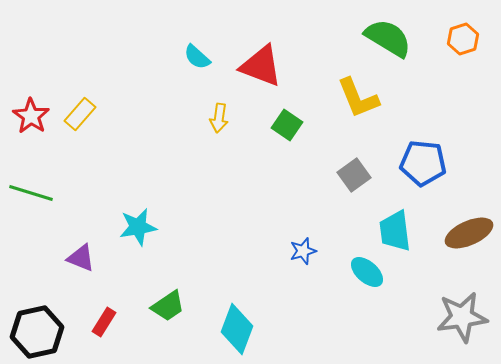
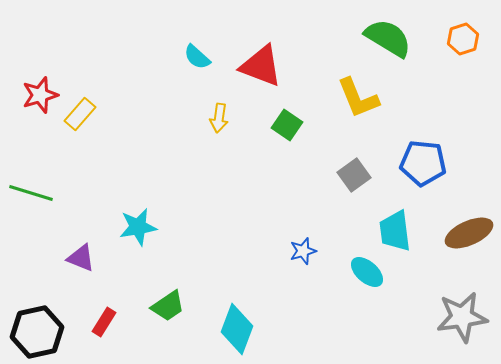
red star: moved 9 px right, 21 px up; rotated 21 degrees clockwise
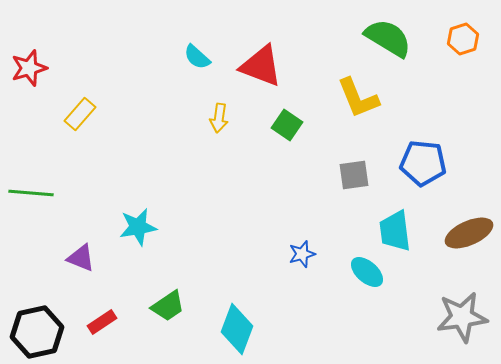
red star: moved 11 px left, 27 px up
gray square: rotated 28 degrees clockwise
green line: rotated 12 degrees counterclockwise
blue star: moved 1 px left, 3 px down
red rectangle: moved 2 px left; rotated 24 degrees clockwise
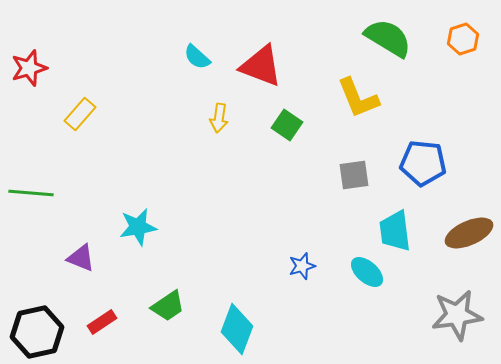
blue star: moved 12 px down
gray star: moved 5 px left, 2 px up
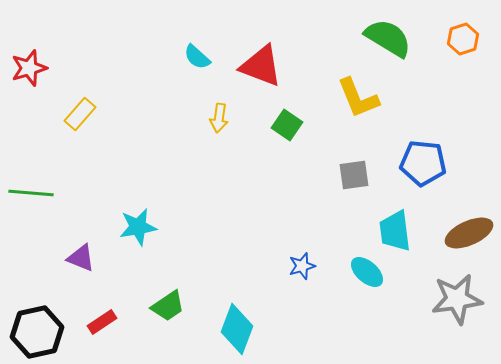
gray star: moved 16 px up
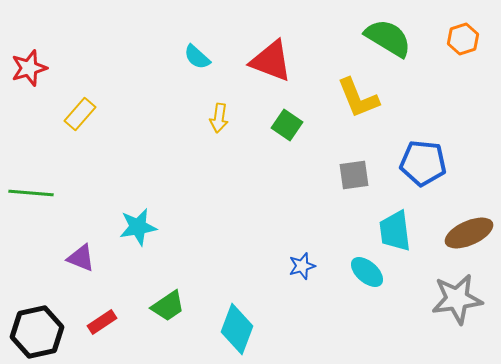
red triangle: moved 10 px right, 5 px up
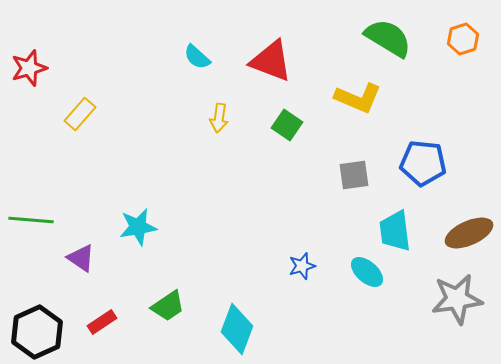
yellow L-shape: rotated 45 degrees counterclockwise
green line: moved 27 px down
purple triangle: rotated 12 degrees clockwise
black hexagon: rotated 12 degrees counterclockwise
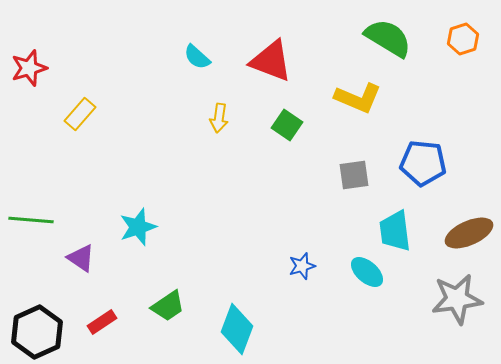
cyan star: rotated 9 degrees counterclockwise
